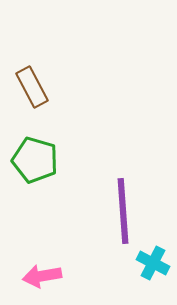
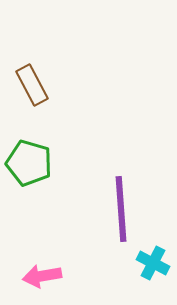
brown rectangle: moved 2 px up
green pentagon: moved 6 px left, 3 px down
purple line: moved 2 px left, 2 px up
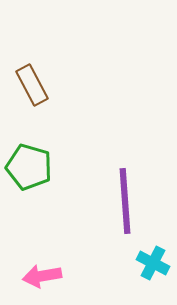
green pentagon: moved 4 px down
purple line: moved 4 px right, 8 px up
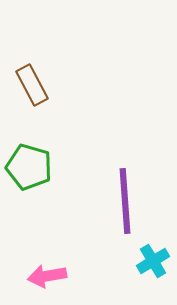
cyan cross: moved 2 px up; rotated 32 degrees clockwise
pink arrow: moved 5 px right
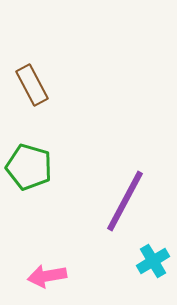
purple line: rotated 32 degrees clockwise
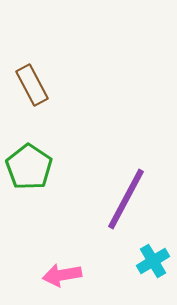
green pentagon: rotated 18 degrees clockwise
purple line: moved 1 px right, 2 px up
pink arrow: moved 15 px right, 1 px up
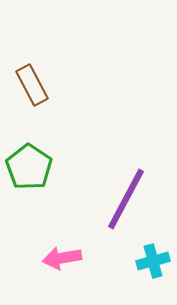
cyan cross: rotated 16 degrees clockwise
pink arrow: moved 17 px up
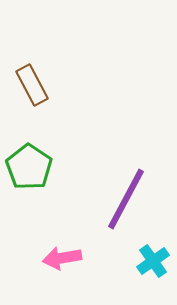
cyan cross: rotated 20 degrees counterclockwise
